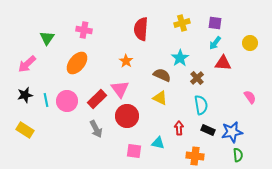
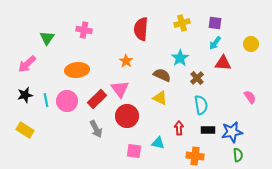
yellow circle: moved 1 px right, 1 px down
orange ellipse: moved 7 px down; rotated 45 degrees clockwise
black rectangle: rotated 24 degrees counterclockwise
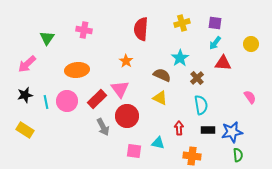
cyan line: moved 2 px down
gray arrow: moved 7 px right, 2 px up
orange cross: moved 3 px left
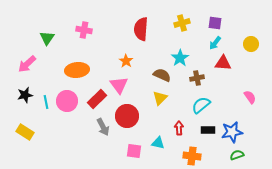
brown cross: rotated 32 degrees clockwise
pink triangle: moved 1 px left, 4 px up
yellow triangle: rotated 49 degrees clockwise
cyan semicircle: rotated 120 degrees counterclockwise
yellow rectangle: moved 2 px down
green semicircle: moved 1 px left; rotated 104 degrees counterclockwise
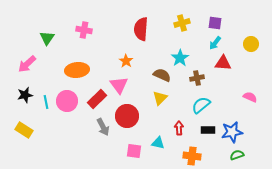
pink semicircle: rotated 32 degrees counterclockwise
yellow rectangle: moved 1 px left, 2 px up
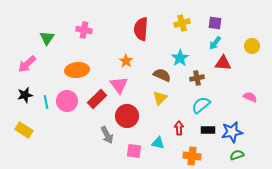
yellow circle: moved 1 px right, 2 px down
gray arrow: moved 4 px right, 8 px down
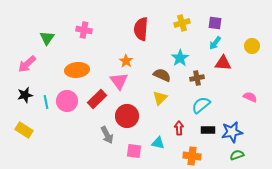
pink triangle: moved 4 px up
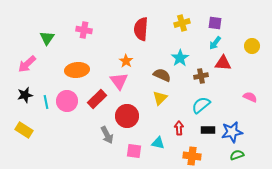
brown cross: moved 4 px right, 2 px up
